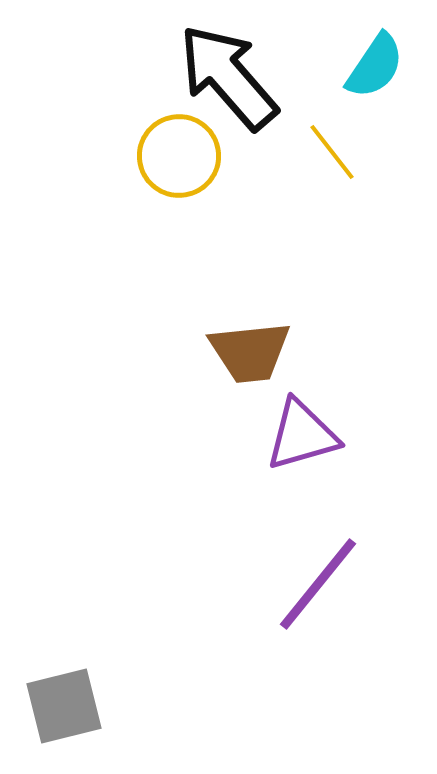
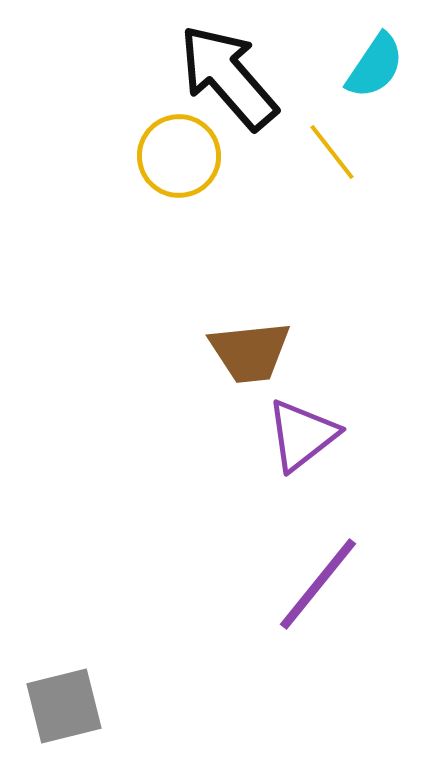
purple triangle: rotated 22 degrees counterclockwise
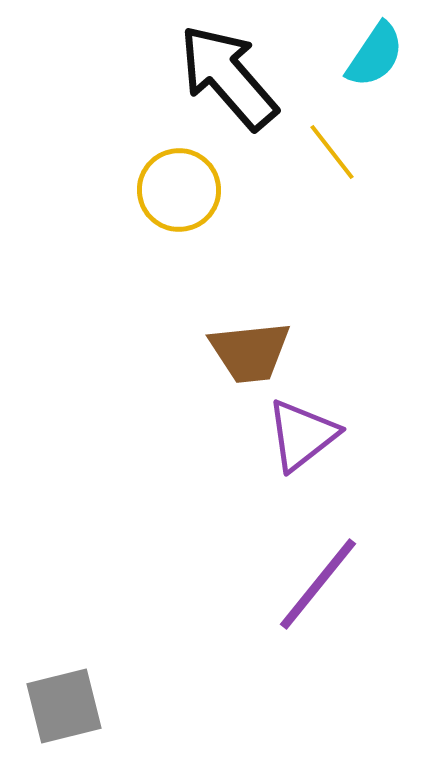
cyan semicircle: moved 11 px up
yellow circle: moved 34 px down
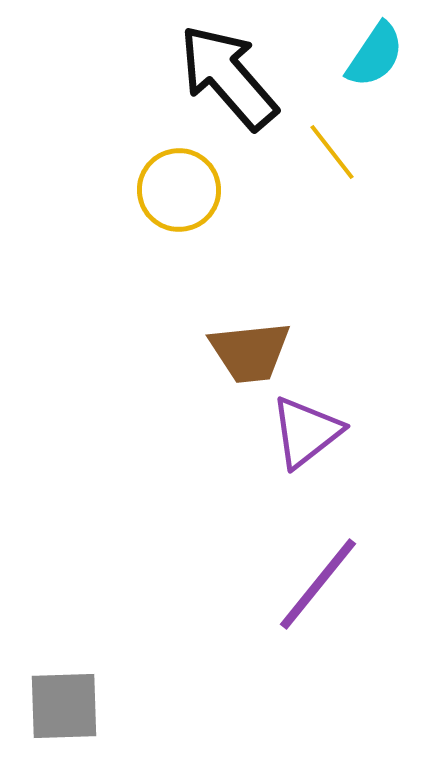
purple triangle: moved 4 px right, 3 px up
gray square: rotated 12 degrees clockwise
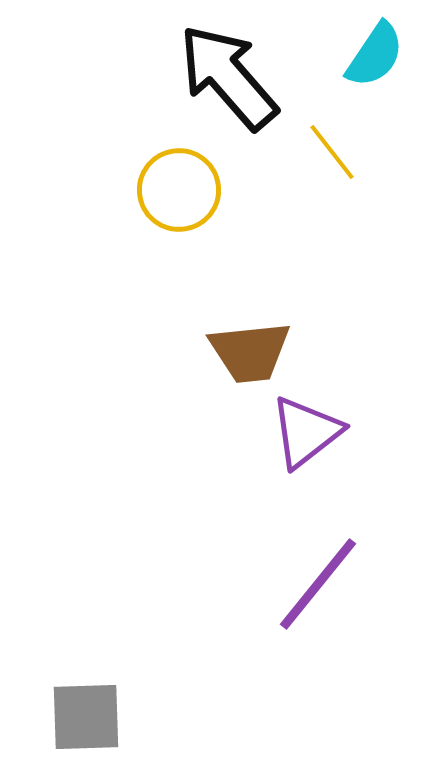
gray square: moved 22 px right, 11 px down
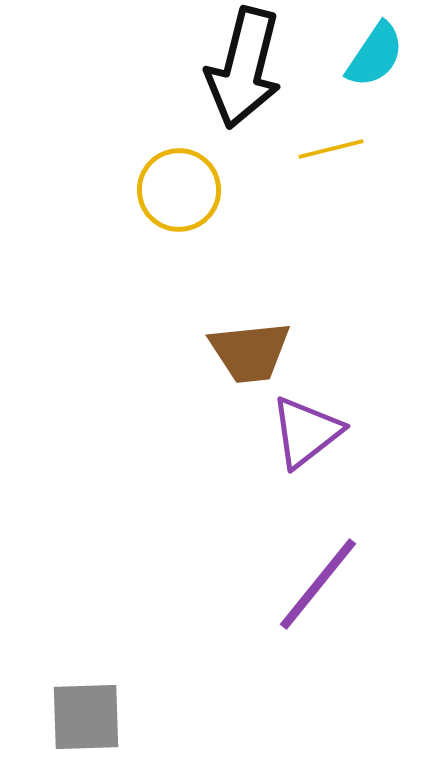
black arrow: moved 16 px right, 9 px up; rotated 125 degrees counterclockwise
yellow line: moved 1 px left, 3 px up; rotated 66 degrees counterclockwise
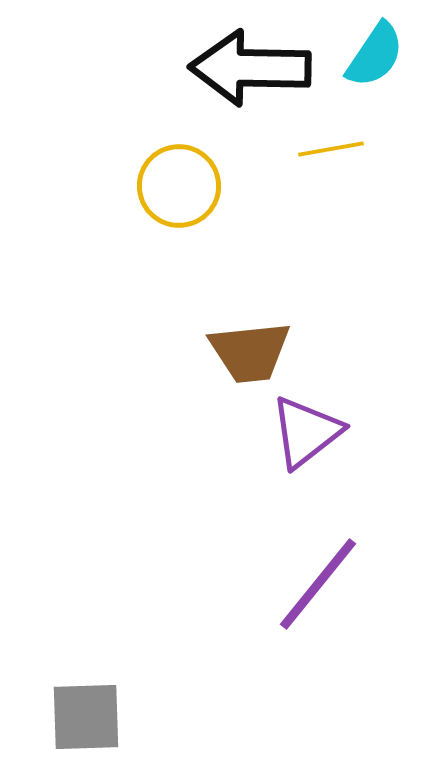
black arrow: moved 6 px right; rotated 77 degrees clockwise
yellow line: rotated 4 degrees clockwise
yellow circle: moved 4 px up
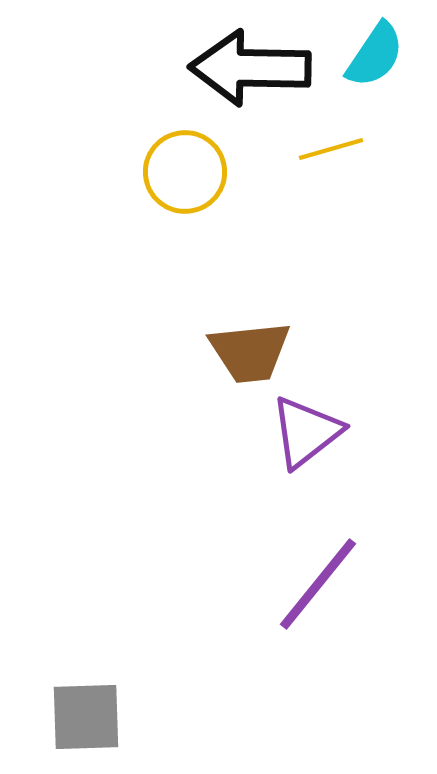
yellow line: rotated 6 degrees counterclockwise
yellow circle: moved 6 px right, 14 px up
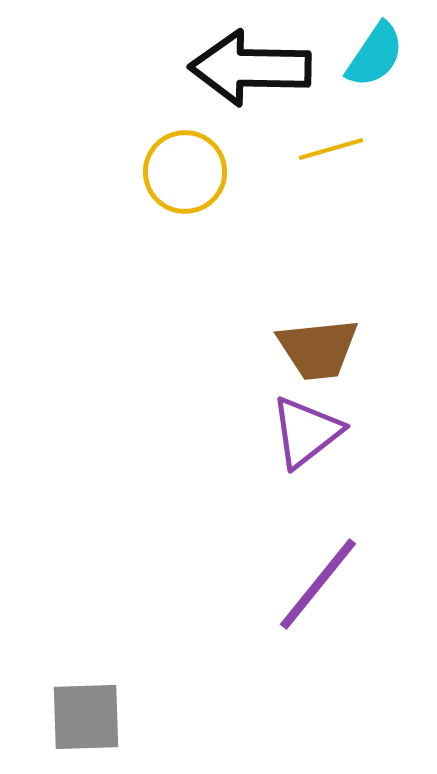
brown trapezoid: moved 68 px right, 3 px up
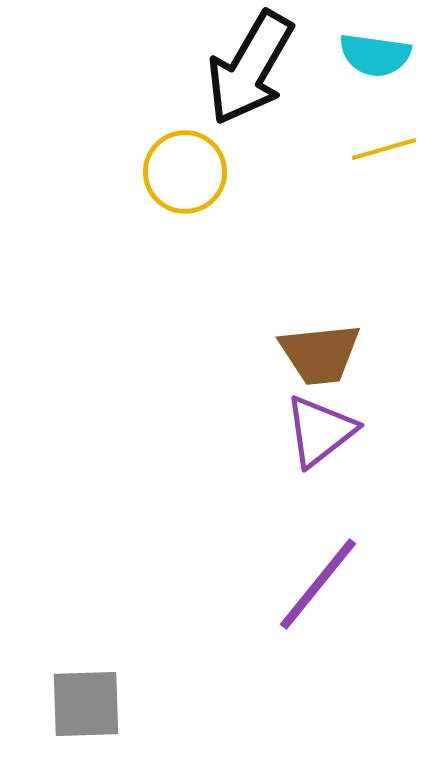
cyan semicircle: rotated 64 degrees clockwise
black arrow: rotated 61 degrees counterclockwise
yellow line: moved 53 px right
brown trapezoid: moved 2 px right, 5 px down
purple triangle: moved 14 px right, 1 px up
gray square: moved 13 px up
